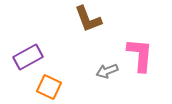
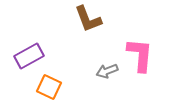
purple rectangle: moved 1 px right, 1 px up
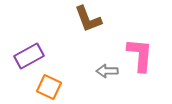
gray arrow: rotated 20 degrees clockwise
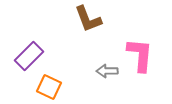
purple rectangle: rotated 16 degrees counterclockwise
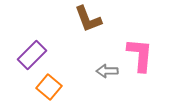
purple rectangle: moved 3 px right, 1 px up
orange square: rotated 15 degrees clockwise
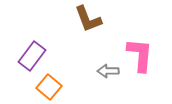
purple rectangle: moved 1 px down; rotated 8 degrees counterclockwise
gray arrow: moved 1 px right
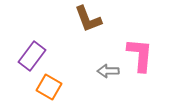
orange square: rotated 10 degrees counterclockwise
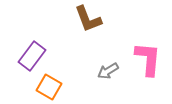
pink L-shape: moved 8 px right, 4 px down
gray arrow: rotated 30 degrees counterclockwise
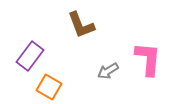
brown L-shape: moved 7 px left, 6 px down
purple rectangle: moved 2 px left
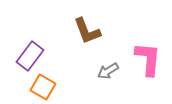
brown L-shape: moved 6 px right, 6 px down
orange square: moved 6 px left
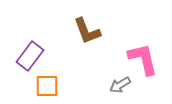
pink L-shape: moved 5 px left; rotated 18 degrees counterclockwise
gray arrow: moved 12 px right, 14 px down
orange square: moved 4 px right, 1 px up; rotated 30 degrees counterclockwise
